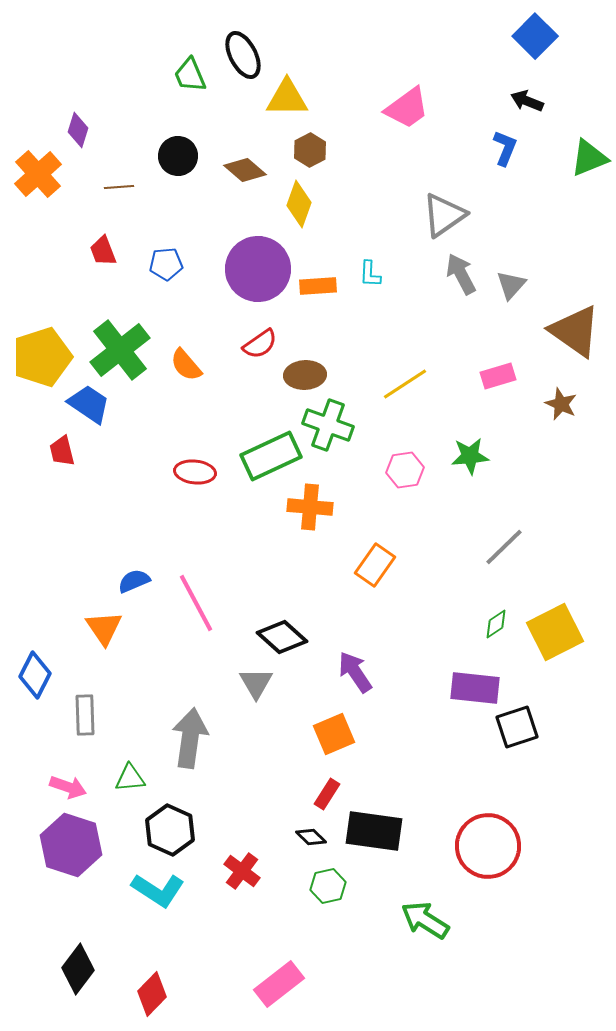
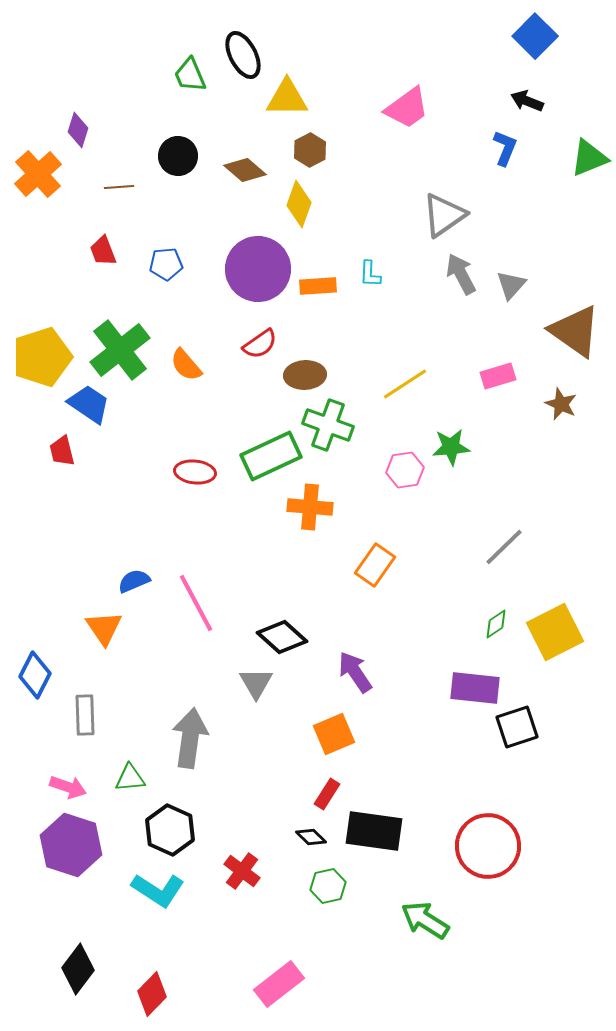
green star at (470, 456): moved 19 px left, 9 px up
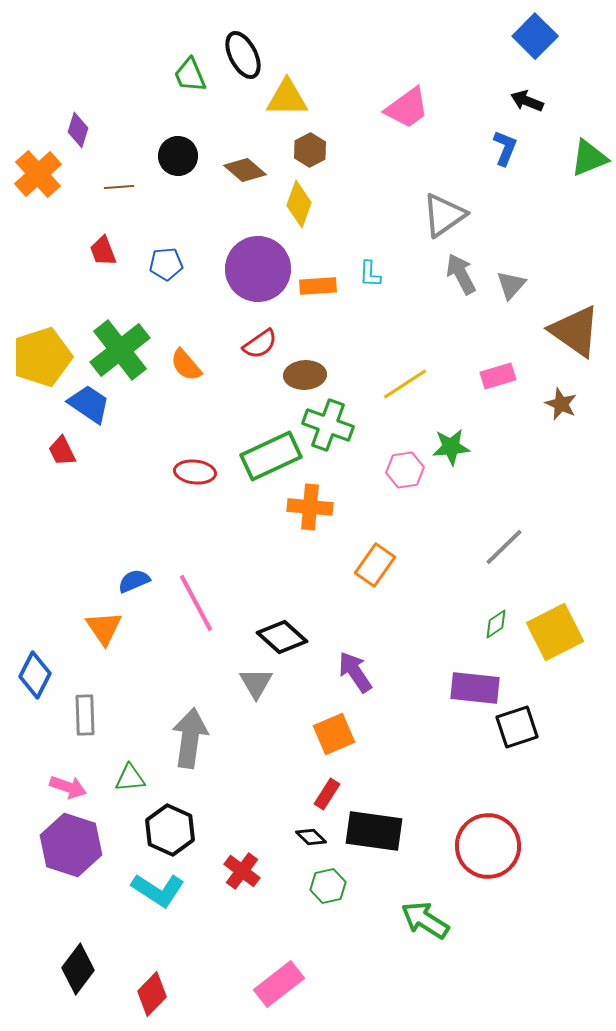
red trapezoid at (62, 451): rotated 12 degrees counterclockwise
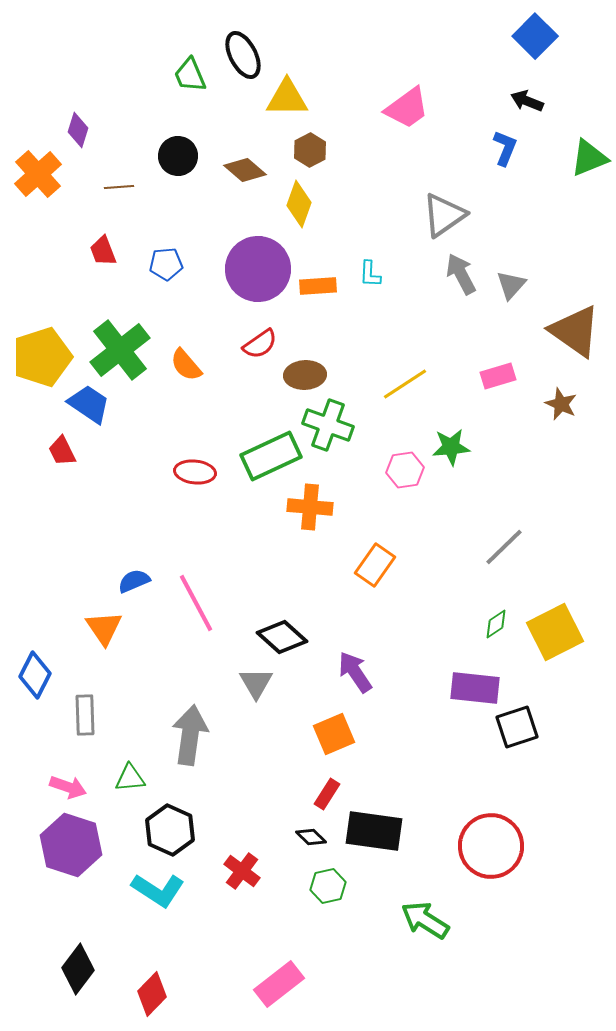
gray arrow at (190, 738): moved 3 px up
red circle at (488, 846): moved 3 px right
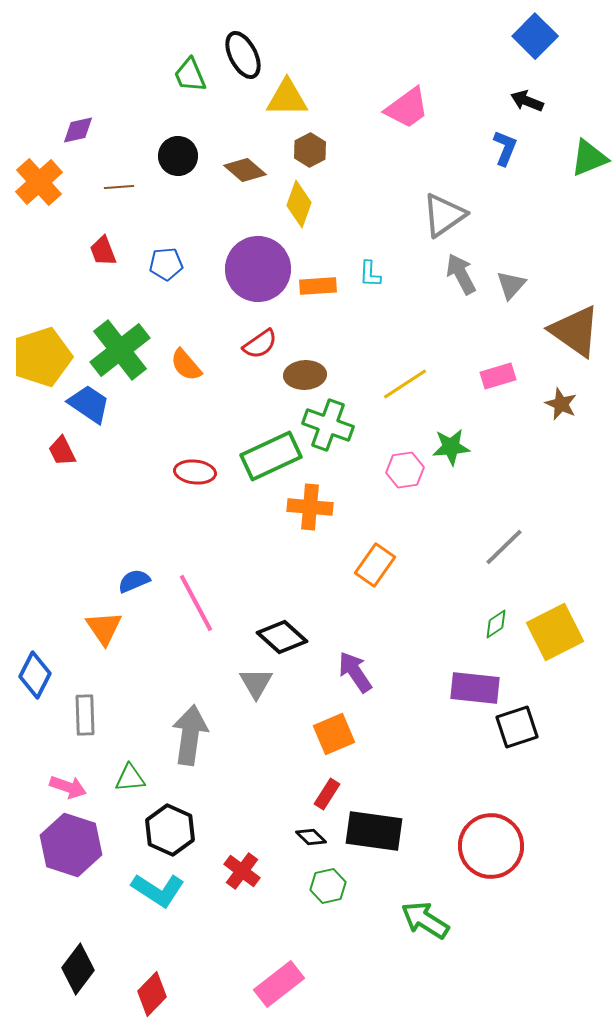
purple diamond at (78, 130): rotated 60 degrees clockwise
orange cross at (38, 174): moved 1 px right, 8 px down
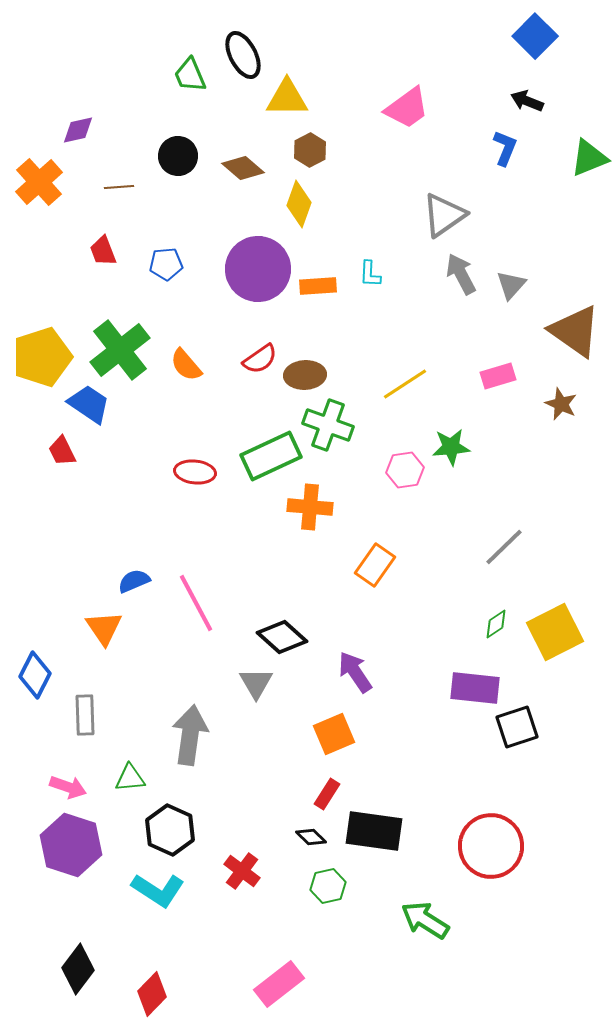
brown diamond at (245, 170): moved 2 px left, 2 px up
red semicircle at (260, 344): moved 15 px down
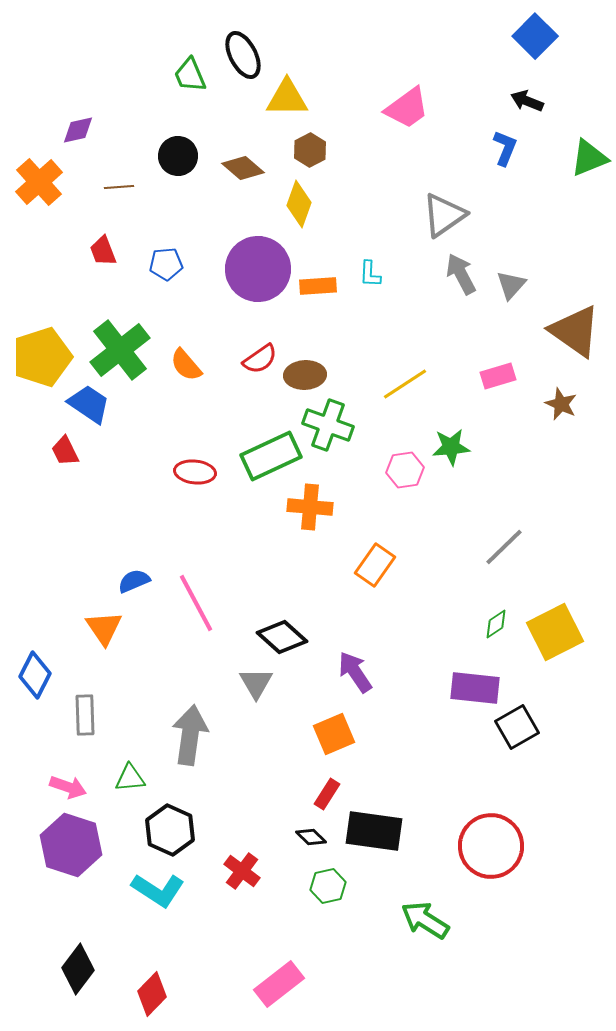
red trapezoid at (62, 451): moved 3 px right
black square at (517, 727): rotated 12 degrees counterclockwise
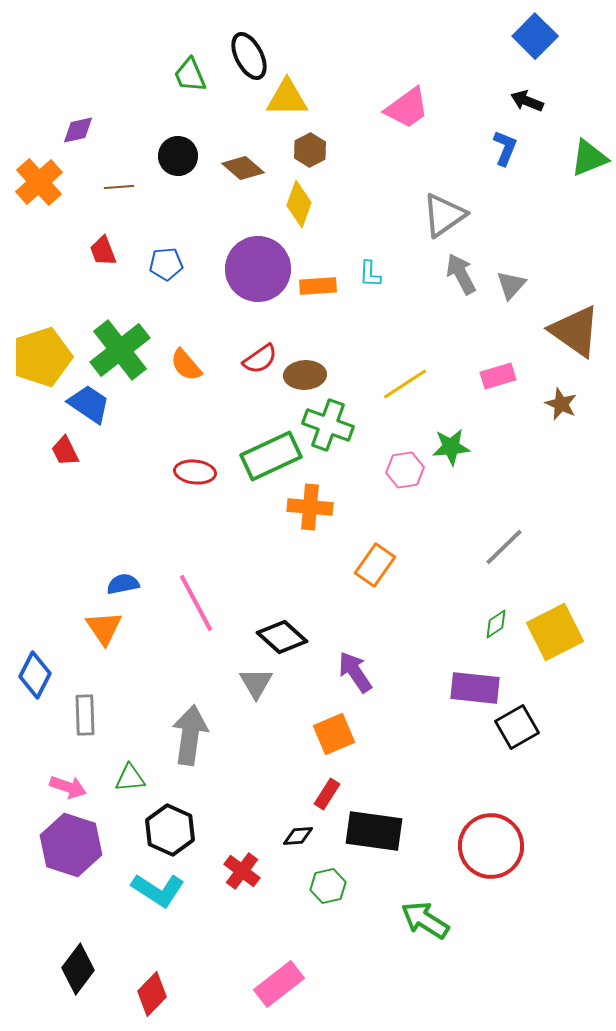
black ellipse at (243, 55): moved 6 px right, 1 px down
blue semicircle at (134, 581): moved 11 px left, 3 px down; rotated 12 degrees clockwise
black diamond at (311, 837): moved 13 px left, 1 px up; rotated 48 degrees counterclockwise
